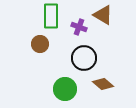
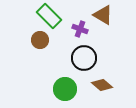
green rectangle: moved 2 px left; rotated 45 degrees counterclockwise
purple cross: moved 1 px right, 2 px down
brown circle: moved 4 px up
brown diamond: moved 1 px left, 1 px down
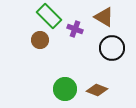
brown triangle: moved 1 px right, 2 px down
purple cross: moved 5 px left
black circle: moved 28 px right, 10 px up
brown diamond: moved 5 px left, 5 px down; rotated 20 degrees counterclockwise
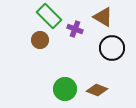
brown triangle: moved 1 px left
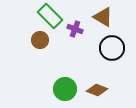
green rectangle: moved 1 px right
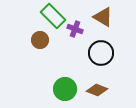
green rectangle: moved 3 px right
black circle: moved 11 px left, 5 px down
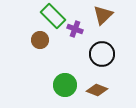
brown triangle: moved 2 px up; rotated 45 degrees clockwise
black circle: moved 1 px right, 1 px down
green circle: moved 4 px up
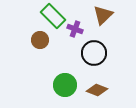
black circle: moved 8 px left, 1 px up
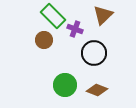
brown circle: moved 4 px right
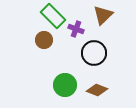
purple cross: moved 1 px right
